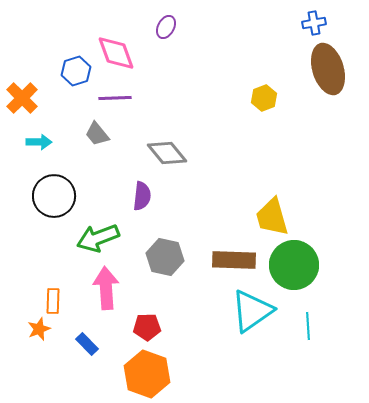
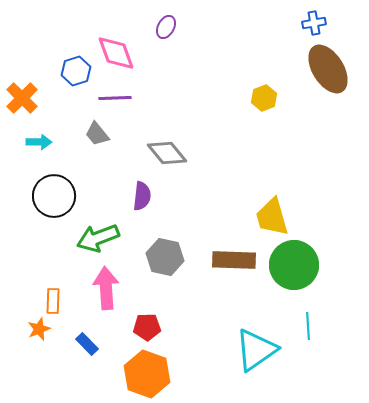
brown ellipse: rotated 15 degrees counterclockwise
cyan triangle: moved 4 px right, 39 px down
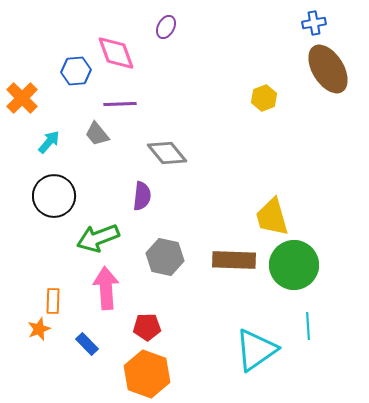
blue hexagon: rotated 12 degrees clockwise
purple line: moved 5 px right, 6 px down
cyan arrow: moved 10 px right; rotated 50 degrees counterclockwise
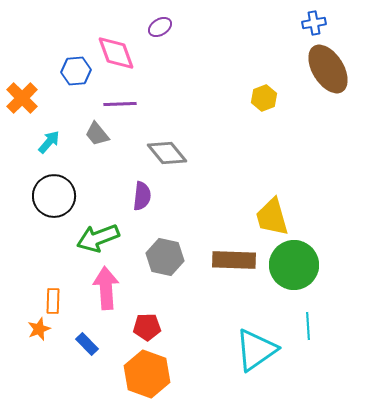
purple ellipse: moved 6 px left; rotated 30 degrees clockwise
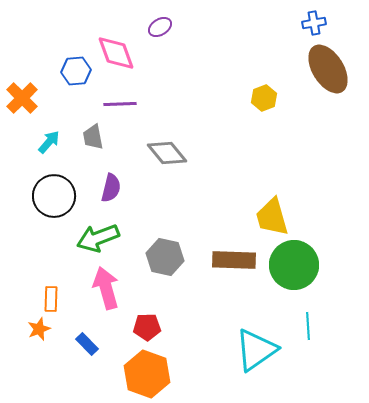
gray trapezoid: moved 4 px left, 3 px down; rotated 28 degrees clockwise
purple semicircle: moved 31 px left, 8 px up; rotated 8 degrees clockwise
pink arrow: rotated 12 degrees counterclockwise
orange rectangle: moved 2 px left, 2 px up
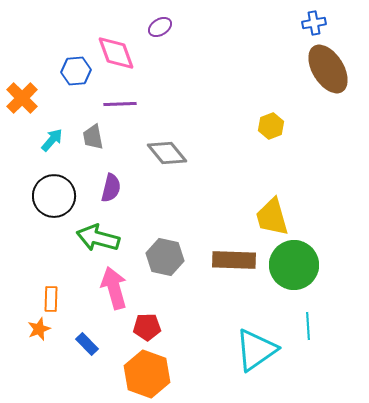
yellow hexagon: moved 7 px right, 28 px down
cyan arrow: moved 3 px right, 2 px up
green arrow: rotated 36 degrees clockwise
pink arrow: moved 8 px right
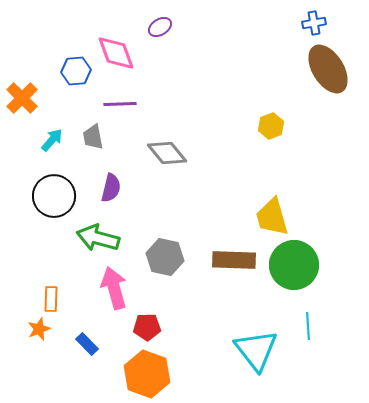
cyan triangle: rotated 33 degrees counterclockwise
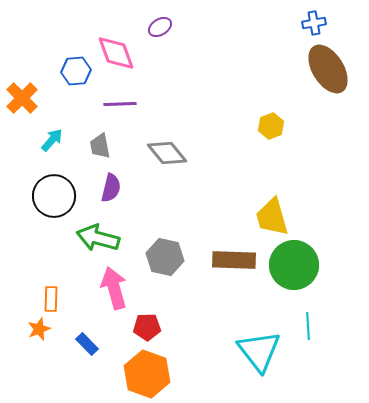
gray trapezoid: moved 7 px right, 9 px down
cyan triangle: moved 3 px right, 1 px down
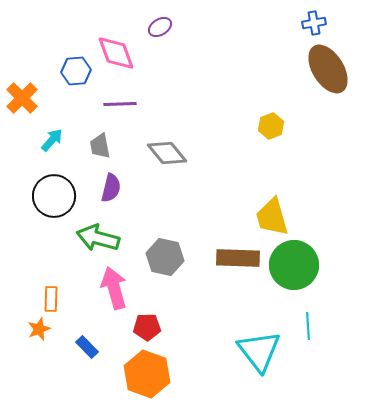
brown rectangle: moved 4 px right, 2 px up
blue rectangle: moved 3 px down
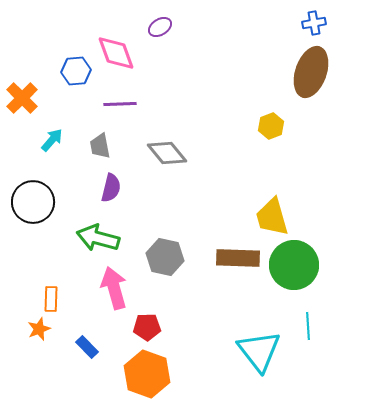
brown ellipse: moved 17 px left, 3 px down; rotated 51 degrees clockwise
black circle: moved 21 px left, 6 px down
